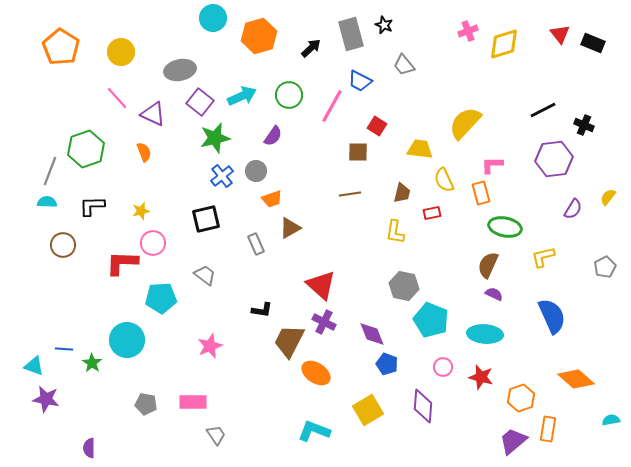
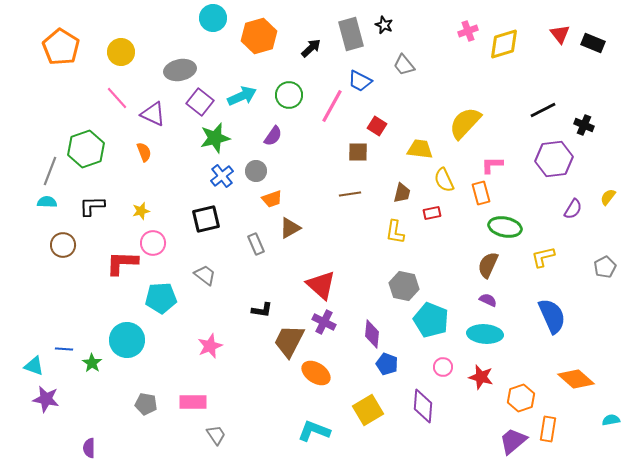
purple semicircle at (494, 294): moved 6 px left, 6 px down
purple diamond at (372, 334): rotated 28 degrees clockwise
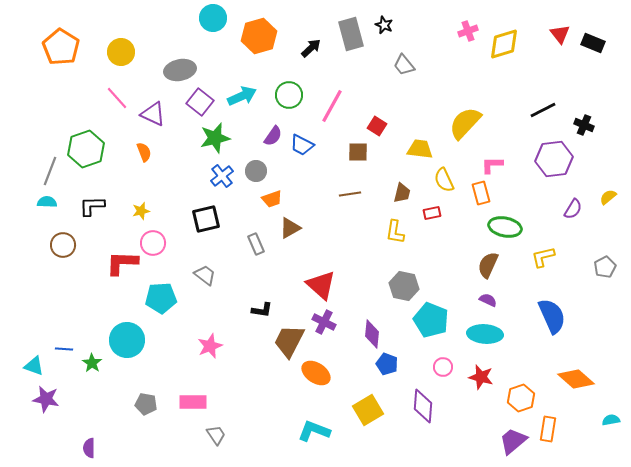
blue trapezoid at (360, 81): moved 58 px left, 64 px down
yellow semicircle at (608, 197): rotated 12 degrees clockwise
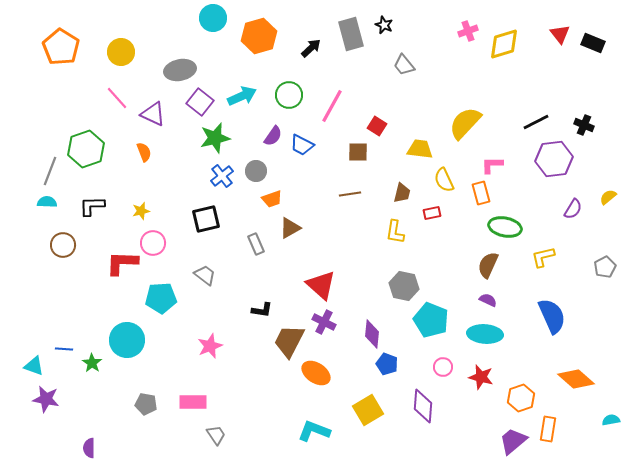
black line at (543, 110): moved 7 px left, 12 px down
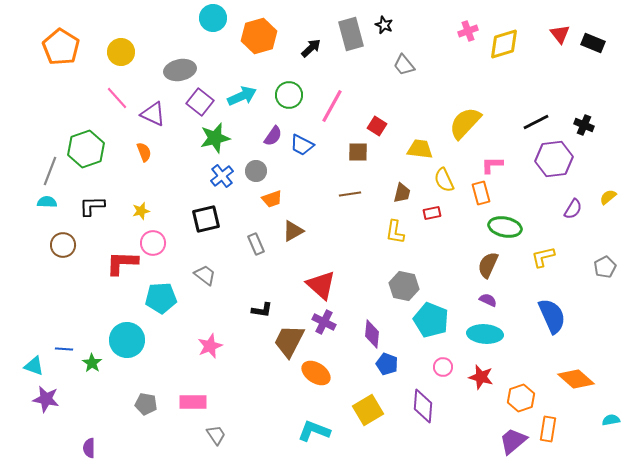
brown triangle at (290, 228): moved 3 px right, 3 px down
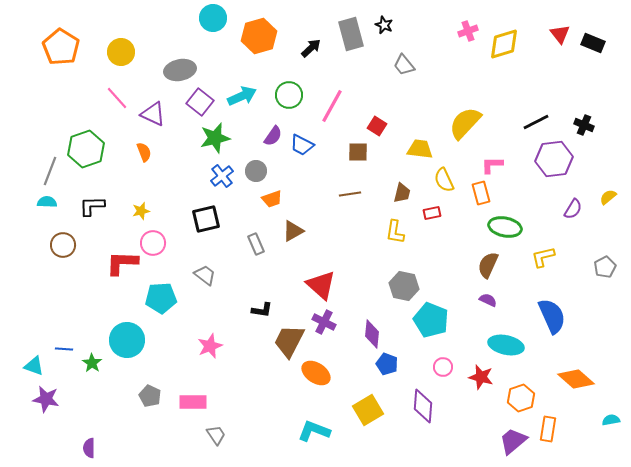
cyan ellipse at (485, 334): moved 21 px right, 11 px down; rotated 8 degrees clockwise
gray pentagon at (146, 404): moved 4 px right, 8 px up; rotated 15 degrees clockwise
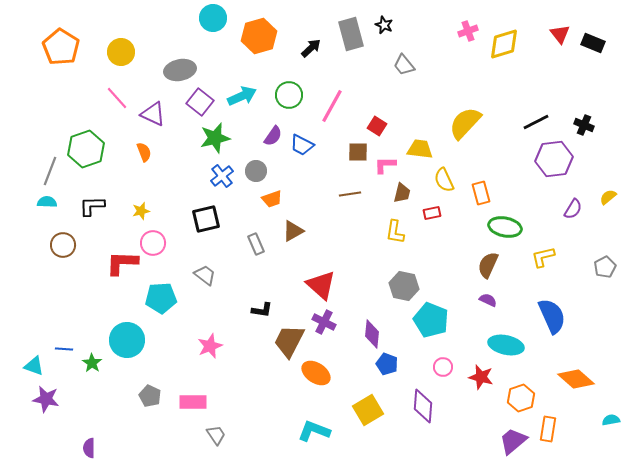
pink L-shape at (492, 165): moved 107 px left
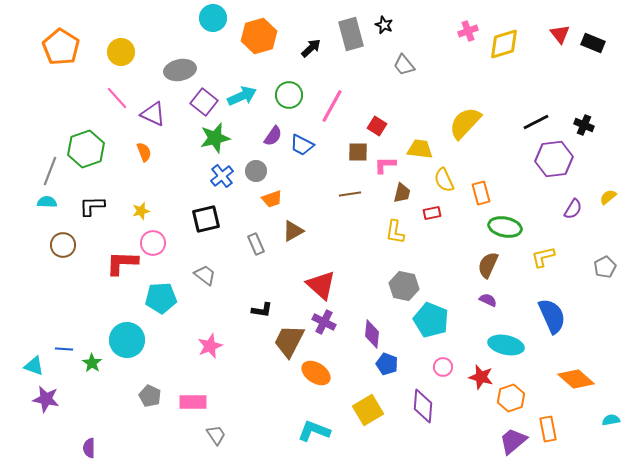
purple square at (200, 102): moved 4 px right
orange hexagon at (521, 398): moved 10 px left
orange rectangle at (548, 429): rotated 20 degrees counterclockwise
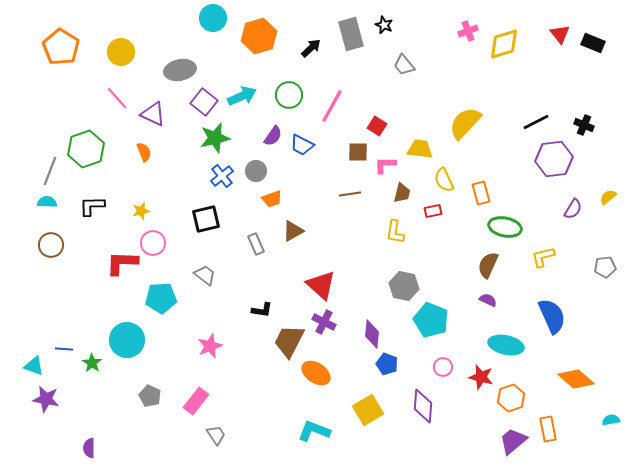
red rectangle at (432, 213): moved 1 px right, 2 px up
brown circle at (63, 245): moved 12 px left
gray pentagon at (605, 267): rotated 20 degrees clockwise
pink rectangle at (193, 402): moved 3 px right, 1 px up; rotated 52 degrees counterclockwise
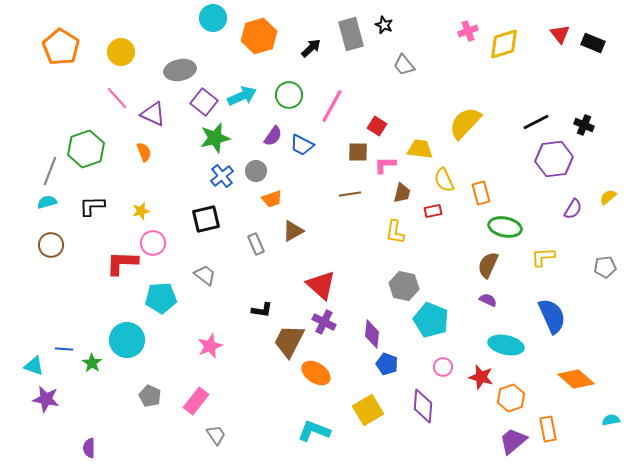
cyan semicircle at (47, 202): rotated 18 degrees counterclockwise
yellow L-shape at (543, 257): rotated 10 degrees clockwise
